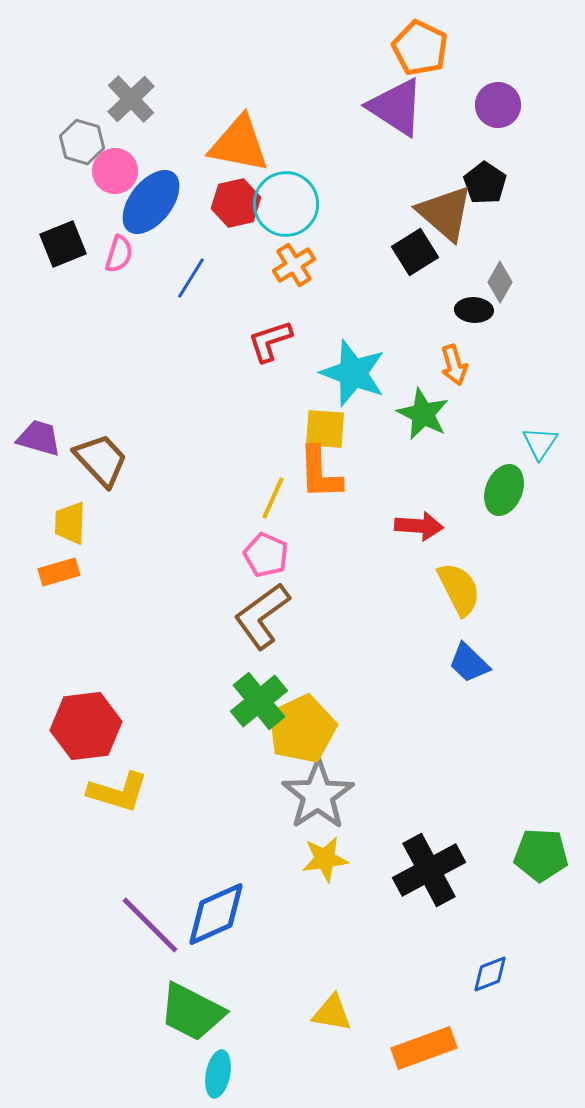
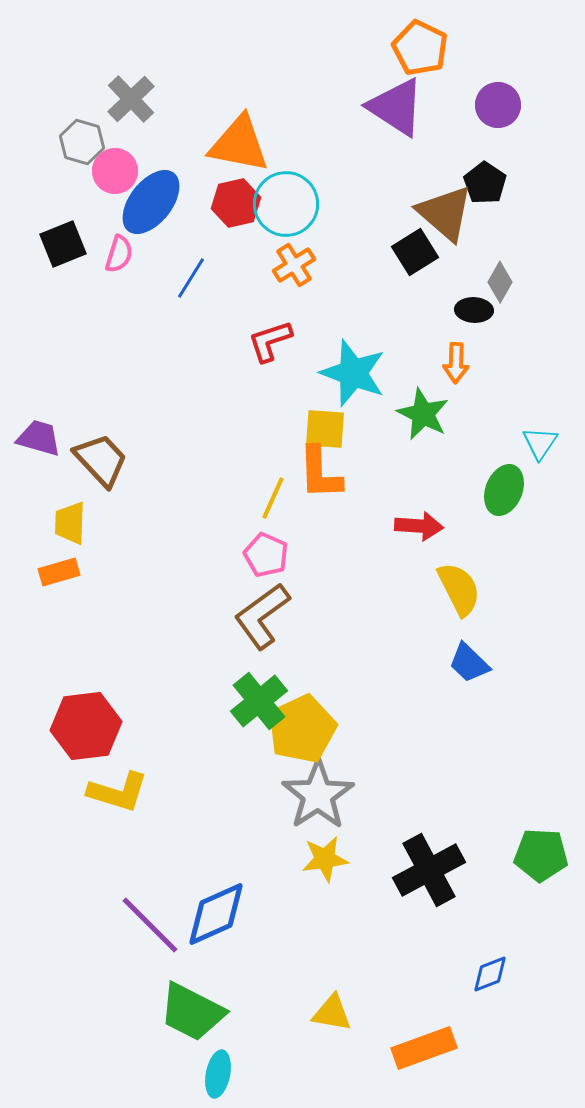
orange arrow at (454, 365): moved 2 px right, 2 px up; rotated 18 degrees clockwise
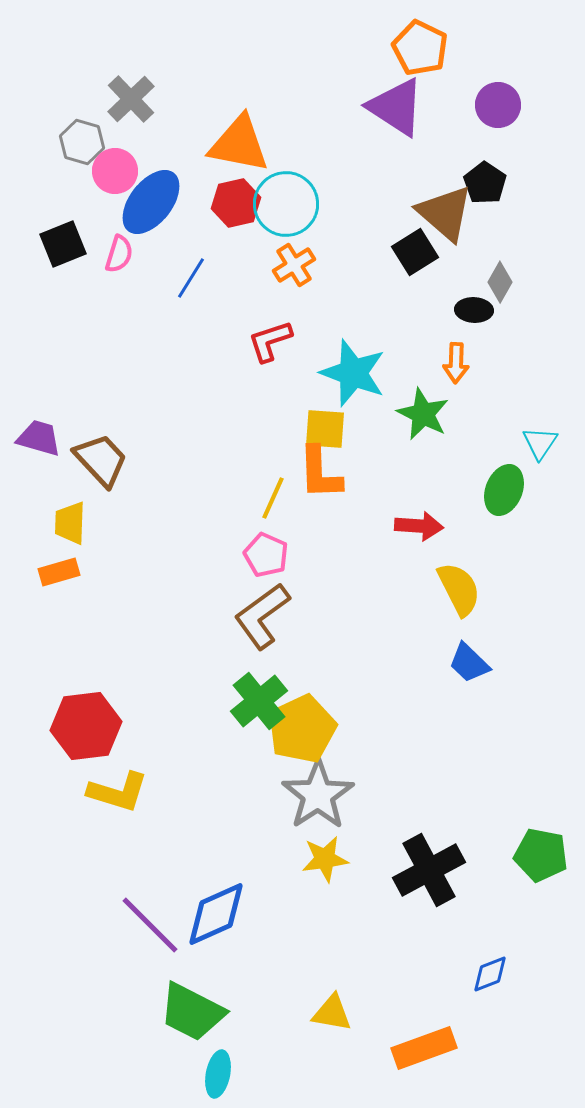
green pentagon at (541, 855): rotated 8 degrees clockwise
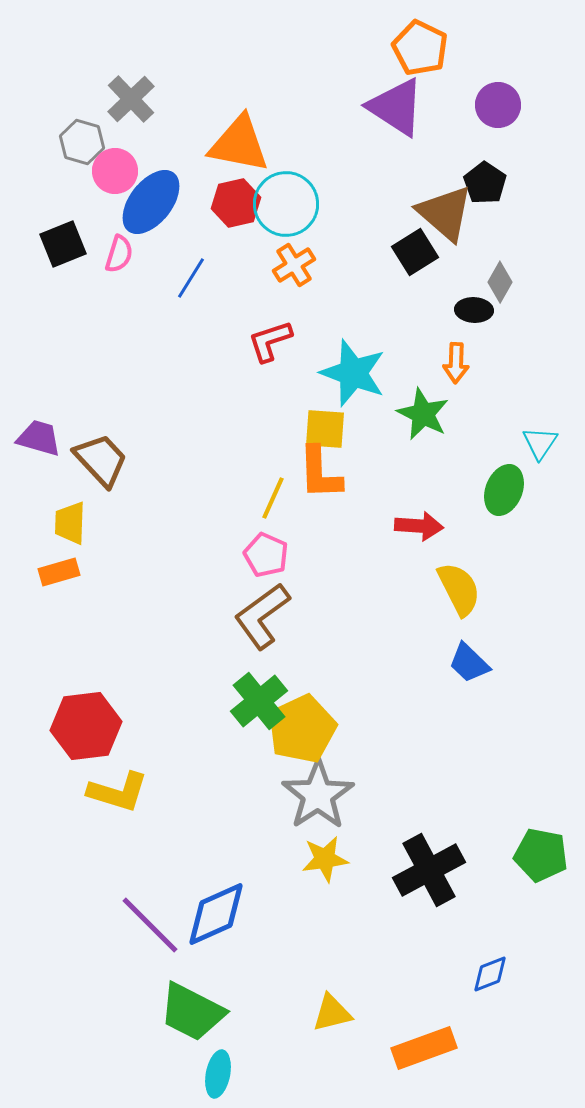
yellow triangle at (332, 1013): rotated 24 degrees counterclockwise
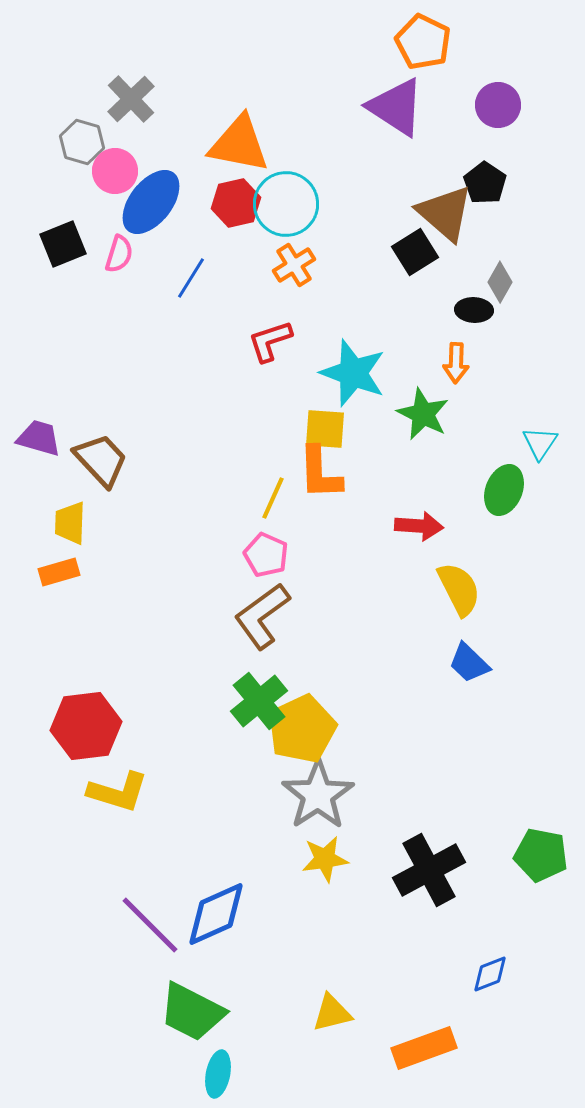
orange pentagon at (420, 48): moved 3 px right, 6 px up
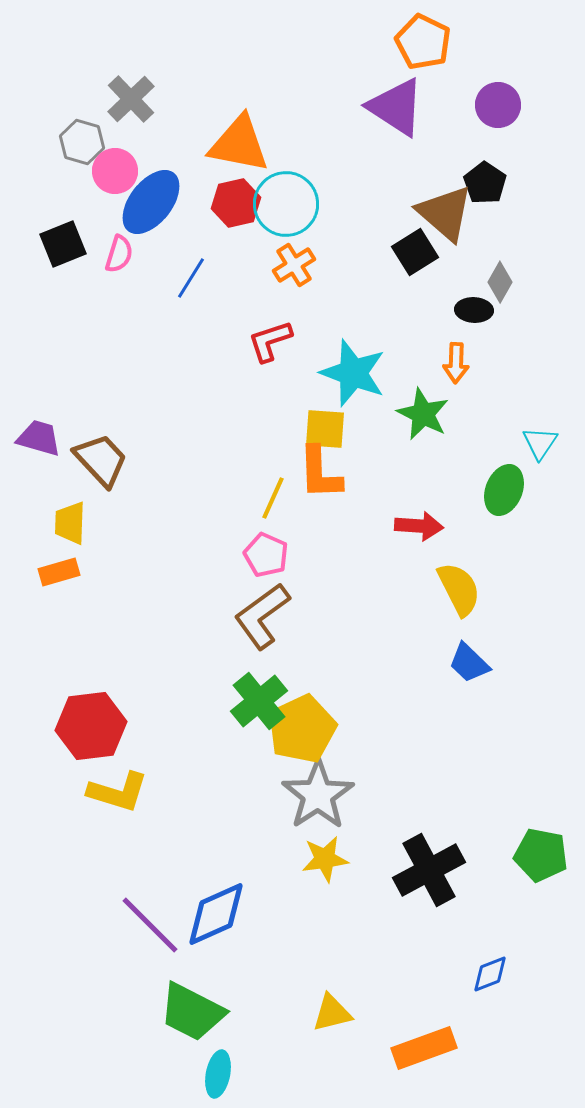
red hexagon at (86, 726): moved 5 px right
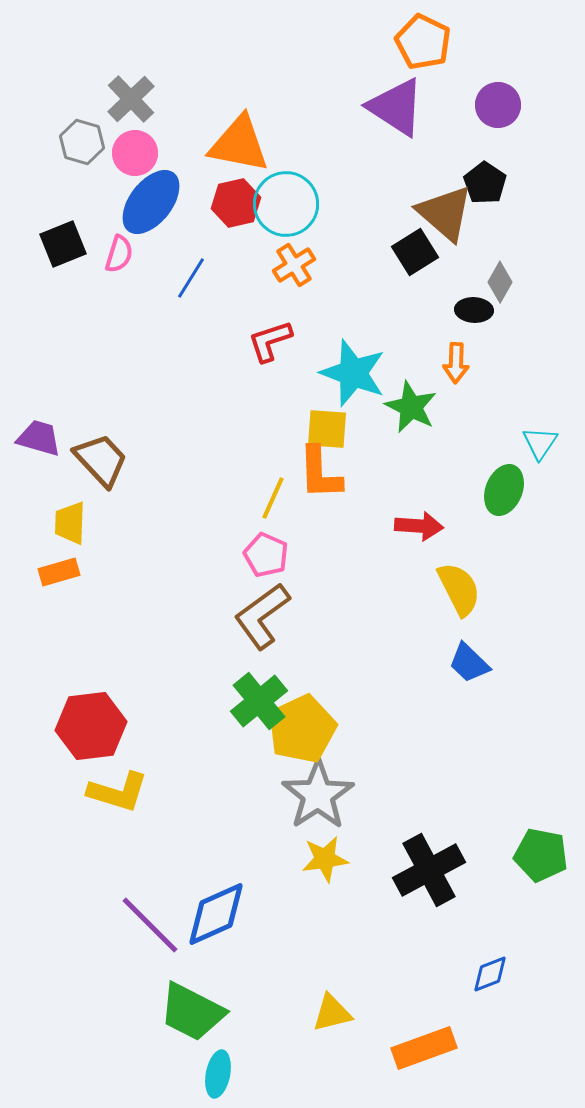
pink circle at (115, 171): moved 20 px right, 18 px up
green star at (423, 414): moved 12 px left, 7 px up
yellow square at (325, 429): moved 2 px right
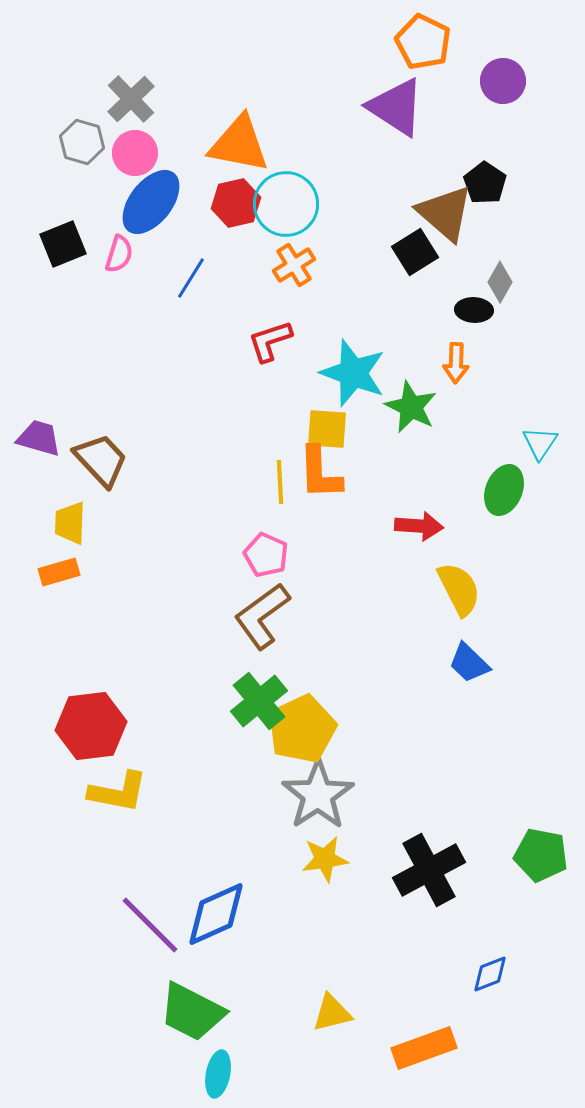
purple circle at (498, 105): moved 5 px right, 24 px up
yellow line at (273, 498): moved 7 px right, 16 px up; rotated 27 degrees counterclockwise
yellow L-shape at (118, 792): rotated 6 degrees counterclockwise
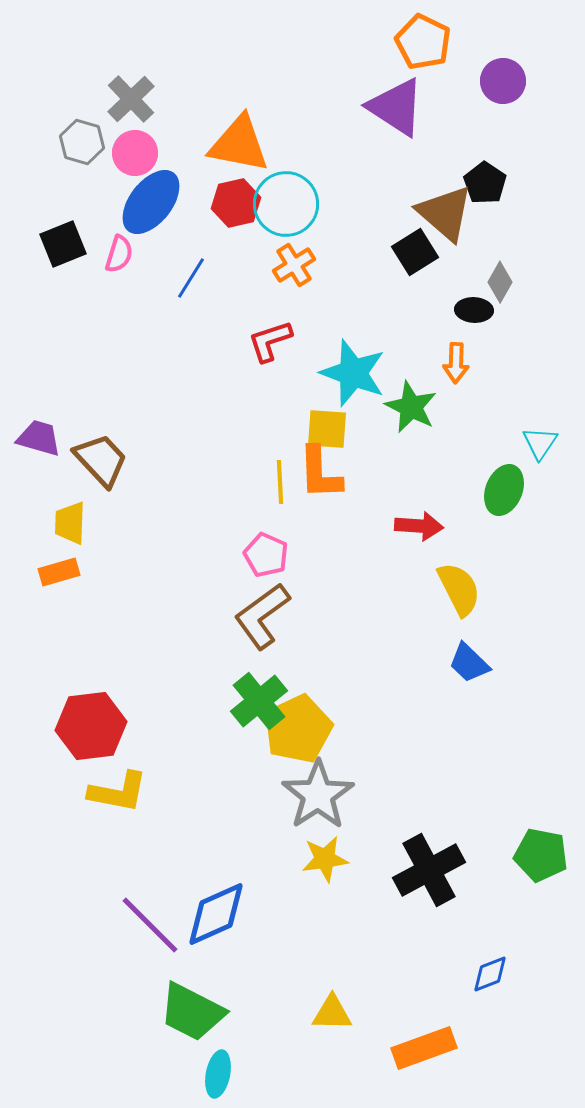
yellow pentagon at (302, 729): moved 4 px left
yellow triangle at (332, 1013): rotated 15 degrees clockwise
